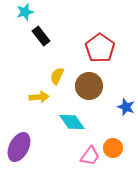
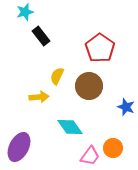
cyan diamond: moved 2 px left, 5 px down
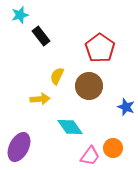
cyan star: moved 5 px left, 3 px down
yellow arrow: moved 1 px right, 2 px down
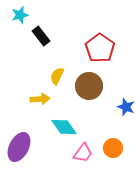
cyan diamond: moved 6 px left
pink trapezoid: moved 7 px left, 3 px up
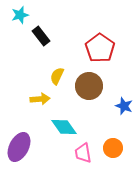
blue star: moved 2 px left, 1 px up
pink trapezoid: rotated 135 degrees clockwise
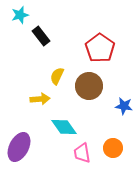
blue star: rotated 12 degrees counterclockwise
pink trapezoid: moved 1 px left
